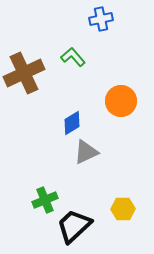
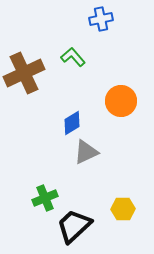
green cross: moved 2 px up
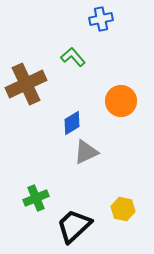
brown cross: moved 2 px right, 11 px down
green cross: moved 9 px left
yellow hexagon: rotated 15 degrees clockwise
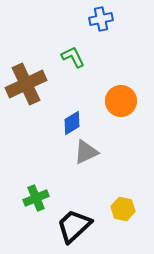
green L-shape: rotated 15 degrees clockwise
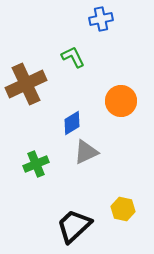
green cross: moved 34 px up
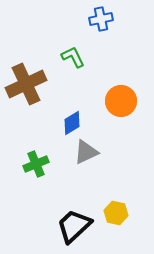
yellow hexagon: moved 7 px left, 4 px down
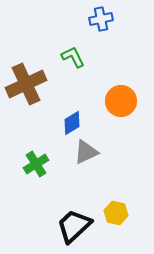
green cross: rotated 10 degrees counterclockwise
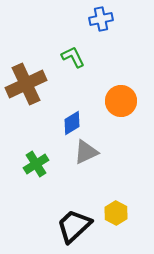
yellow hexagon: rotated 15 degrees clockwise
